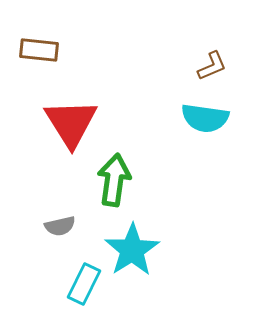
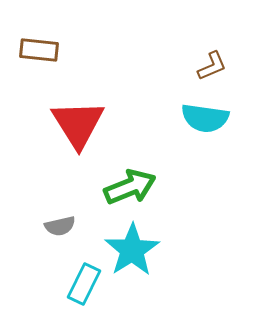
red triangle: moved 7 px right, 1 px down
green arrow: moved 16 px right, 7 px down; rotated 60 degrees clockwise
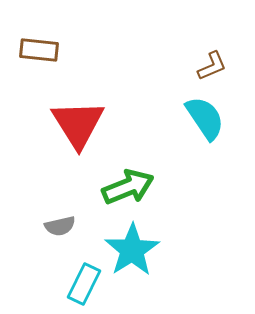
cyan semicircle: rotated 132 degrees counterclockwise
green arrow: moved 2 px left
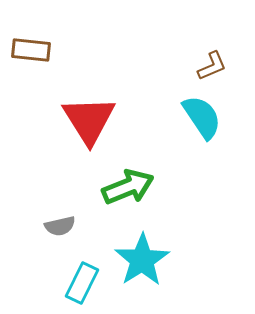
brown rectangle: moved 8 px left
cyan semicircle: moved 3 px left, 1 px up
red triangle: moved 11 px right, 4 px up
cyan star: moved 10 px right, 10 px down
cyan rectangle: moved 2 px left, 1 px up
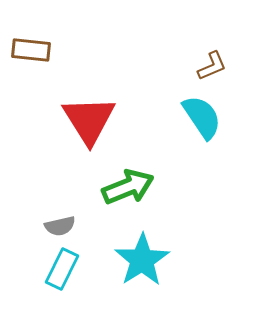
cyan rectangle: moved 20 px left, 14 px up
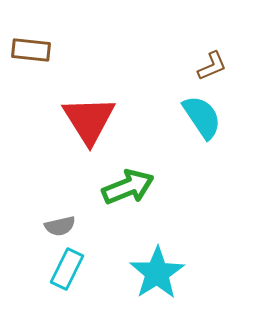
cyan star: moved 15 px right, 13 px down
cyan rectangle: moved 5 px right
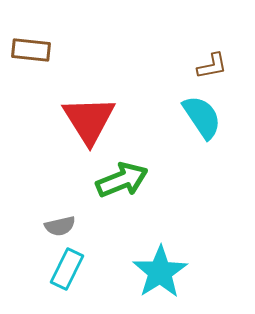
brown L-shape: rotated 12 degrees clockwise
green arrow: moved 6 px left, 7 px up
cyan star: moved 3 px right, 1 px up
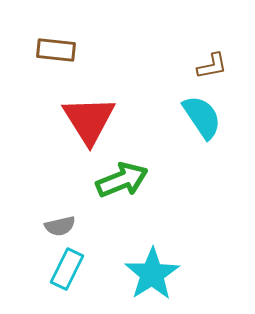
brown rectangle: moved 25 px right
cyan star: moved 8 px left, 2 px down
